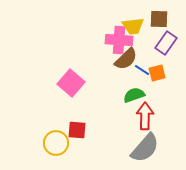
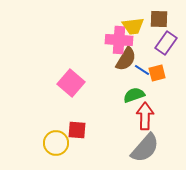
brown semicircle: rotated 15 degrees counterclockwise
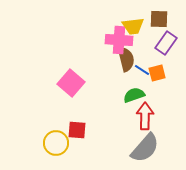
brown semicircle: rotated 45 degrees counterclockwise
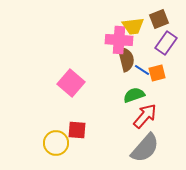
brown square: rotated 24 degrees counterclockwise
red arrow: rotated 40 degrees clockwise
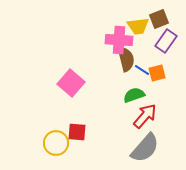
yellow trapezoid: moved 5 px right
purple rectangle: moved 2 px up
red square: moved 2 px down
